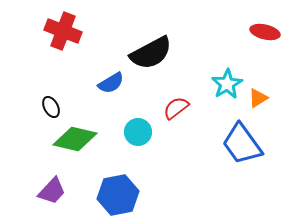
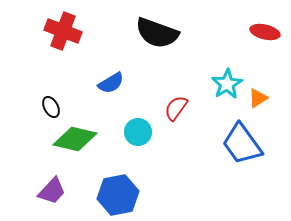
black semicircle: moved 6 px right, 20 px up; rotated 48 degrees clockwise
red semicircle: rotated 16 degrees counterclockwise
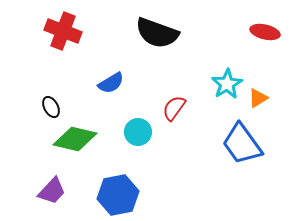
red semicircle: moved 2 px left
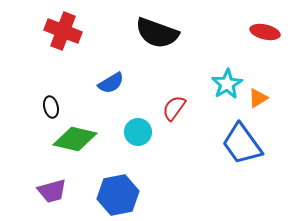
black ellipse: rotated 15 degrees clockwise
purple trapezoid: rotated 32 degrees clockwise
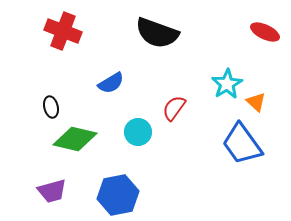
red ellipse: rotated 12 degrees clockwise
orange triangle: moved 2 px left, 4 px down; rotated 45 degrees counterclockwise
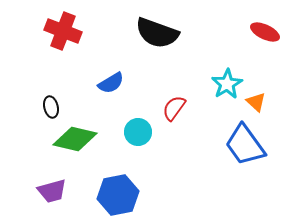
blue trapezoid: moved 3 px right, 1 px down
